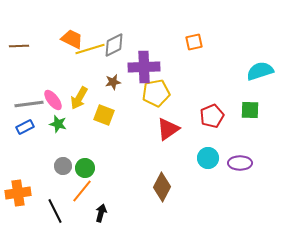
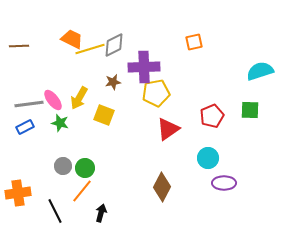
green star: moved 2 px right, 1 px up
purple ellipse: moved 16 px left, 20 px down
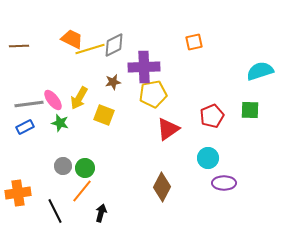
yellow pentagon: moved 3 px left, 1 px down
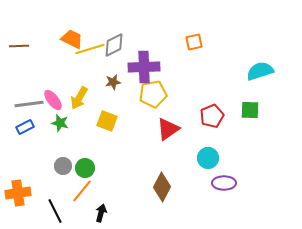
yellow square: moved 3 px right, 6 px down
